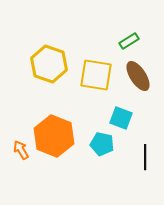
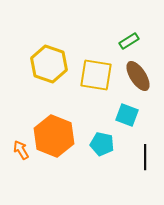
cyan square: moved 6 px right, 3 px up
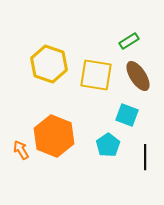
cyan pentagon: moved 6 px right, 1 px down; rotated 25 degrees clockwise
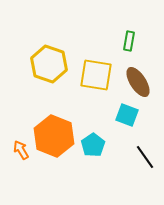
green rectangle: rotated 48 degrees counterclockwise
brown ellipse: moved 6 px down
cyan pentagon: moved 15 px left
black line: rotated 35 degrees counterclockwise
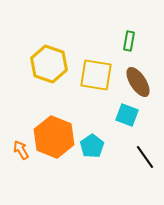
orange hexagon: moved 1 px down
cyan pentagon: moved 1 px left, 1 px down
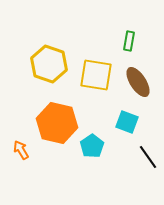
cyan square: moved 7 px down
orange hexagon: moved 3 px right, 14 px up; rotated 9 degrees counterclockwise
black line: moved 3 px right
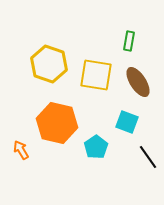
cyan pentagon: moved 4 px right, 1 px down
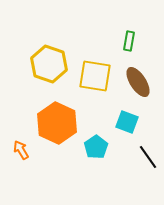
yellow square: moved 1 px left, 1 px down
orange hexagon: rotated 12 degrees clockwise
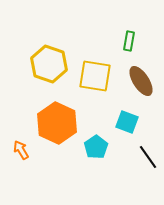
brown ellipse: moved 3 px right, 1 px up
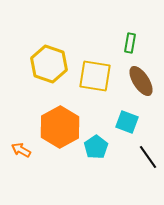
green rectangle: moved 1 px right, 2 px down
orange hexagon: moved 3 px right, 4 px down; rotated 6 degrees clockwise
orange arrow: rotated 30 degrees counterclockwise
